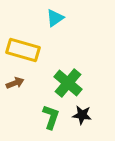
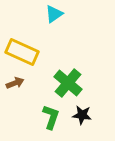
cyan triangle: moved 1 px left, 4 px up
yellow rectangle: moved 1 px left, 2 px down; rotated 8 degrees clockwise
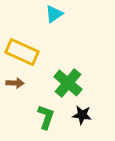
brown arrow: rotated 24 degrees clockwise
green L-shape: moved 5 px left
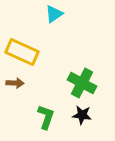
green cross: moved 14 px right; rotated 12 degrees counterclockwise
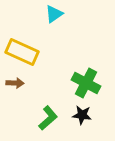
green cross: moved 4 px right
green L-shape: moved 2 px right, 1 px down; rotated 30 degrees clockwise
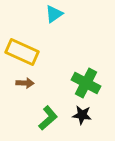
brown arrow: moved 10 px right
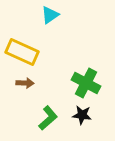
cyan triangle: moved 4 px left, 1 px down
